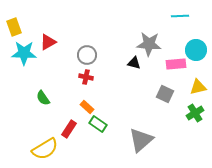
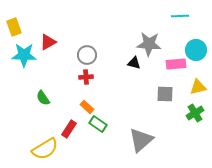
cyan star: moved 2 px down
red cross: rotated 16 degrees counterclockwise
gray square: rotated 24 degrees counterclockwise
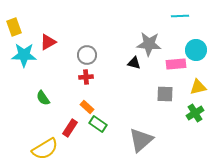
red rectangle: moved 1 px right, 1 px up
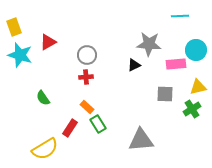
cyan star: moved 4 px left; rotated 15 degrees clockwise
black triangle: moved 2 px down; rotated 40 degrees counterclockwise
green cross: moved 3 px left, 4 px up
green rectangle: rotated 24 degrees clockwise
gray triangle: rotated 36 degrees clockwise
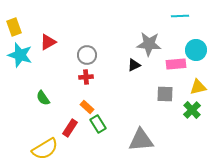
green cross: moved 1 px down; rotated 12 degrees counterclockwise
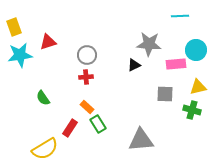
red triangle: rotated 12 degrees clockwise
cyan star: rotated 25 degrees counterclockwise
green cross: rotated 30 degrees counterclockwise
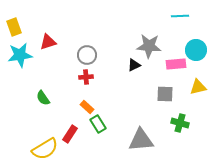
gray star: moved 2 px down
green cross: moved 12 px left, 13 px down
red rectangle: moved 6 px down
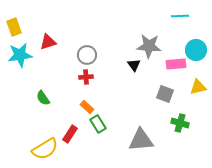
black triangle: rotated 40 degrees counterclockwise
gray square: rotated 18 degrees clockwise
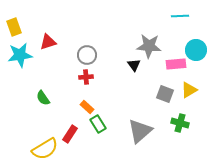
yellow triangle: moved 9 px left, 3 px down; rotated 18 degrees counterclockwise
gray triangle: moved 1 px left, 9 px up; rotated 36 degrees counterclockwise
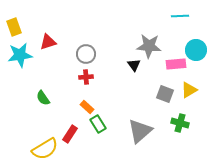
gray circle: moved 1 px left, 1 px up
